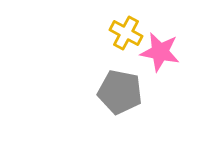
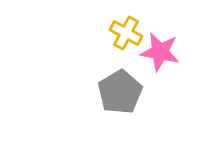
gray pentagon: rotated 30 degrees clockwise
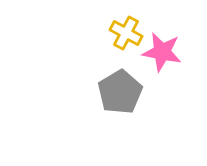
pink star: moved 2 px right
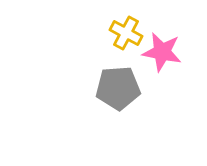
gray pentagon: moved 2 px left, 4 px up; rotated 27 degrees clockwise
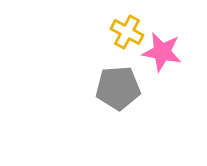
yellow cross: moved 1 px right, 1 px up
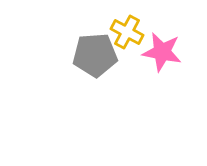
gray pentagon: moved 23 px left, 33 px up
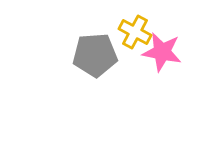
yellow cross: moved 8 px right
